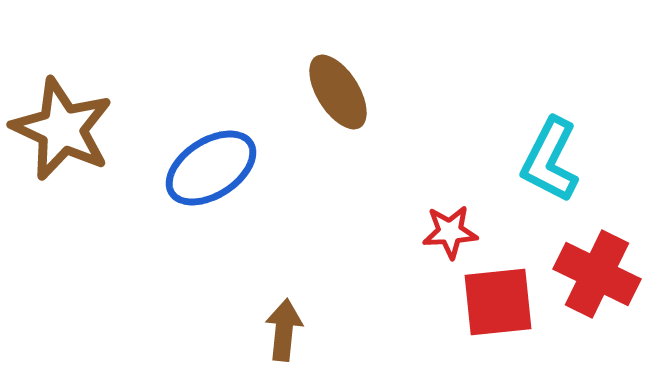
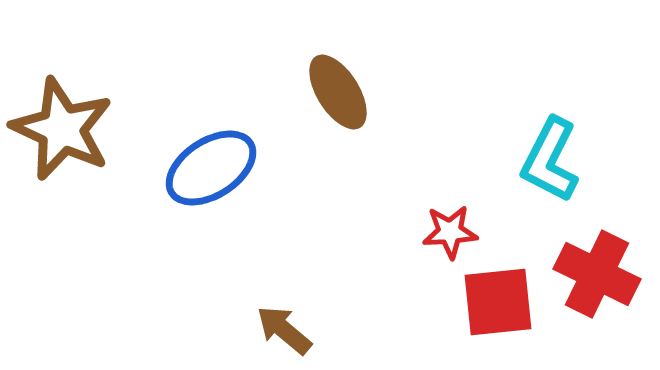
brown arrow: rotated 56 degrees counterclockwise
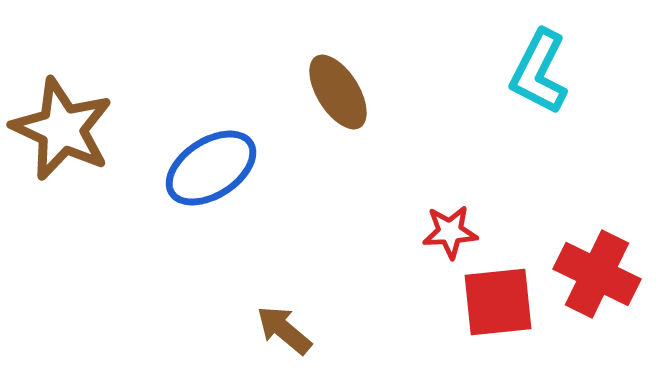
cyan L-shape: moved 11 px left, 88 px up
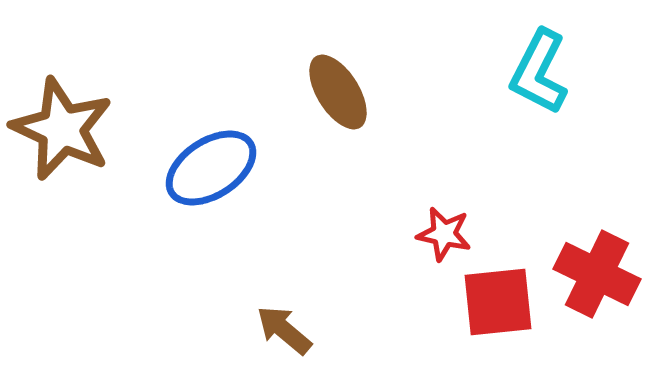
red star: moved 6 px left, 2 px down; rotated 16 degrees clockwise
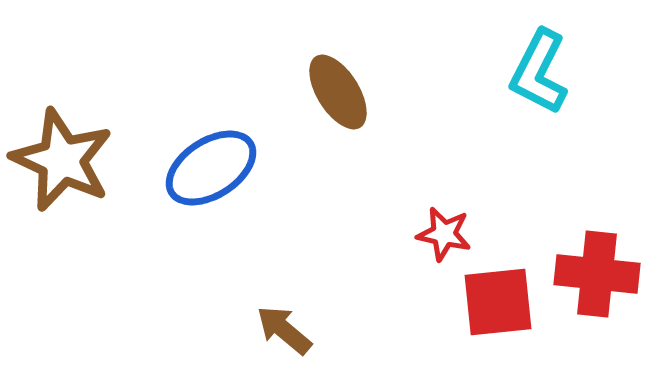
brown star: moved 31 px down
red cross: rotated 20 degrees counterclockwise
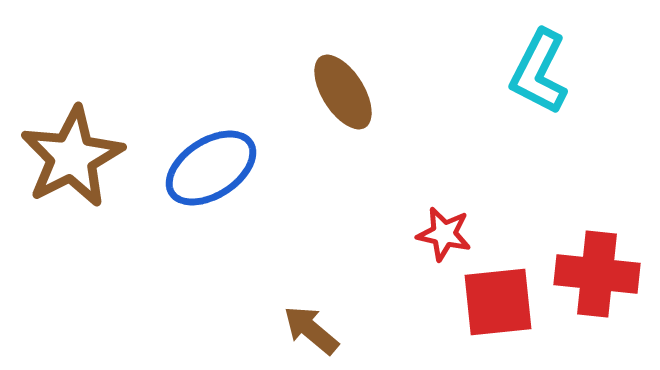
brown ellipse: moved 5 px right
brown star: moved 10 px right, 3 px up; rotated 20 degrees clockwise
brown arrow: moved 27 px right
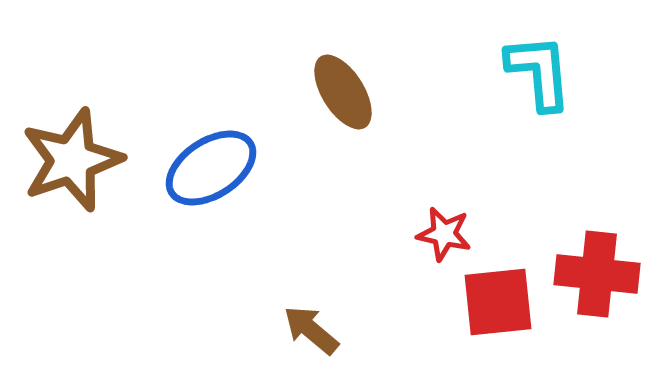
cyan L-shape: rotated 148 degrees clockwise
brown star: moved 3 px down; rotated 8 degrees clockwise
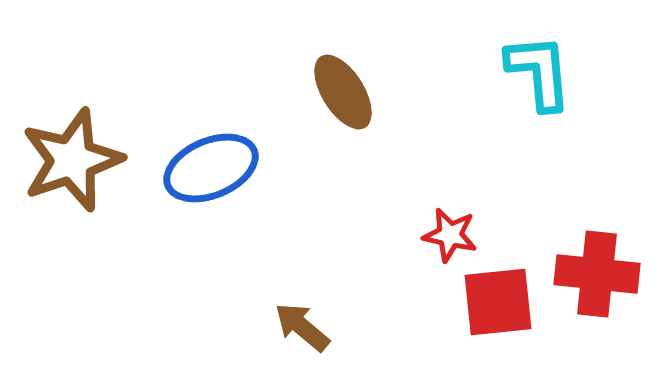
blue ellipse: rotated 10 degrees clockwise
red star: moved 6 px right, 1 px down
brown arrow: moved 9 px left, 3 px up
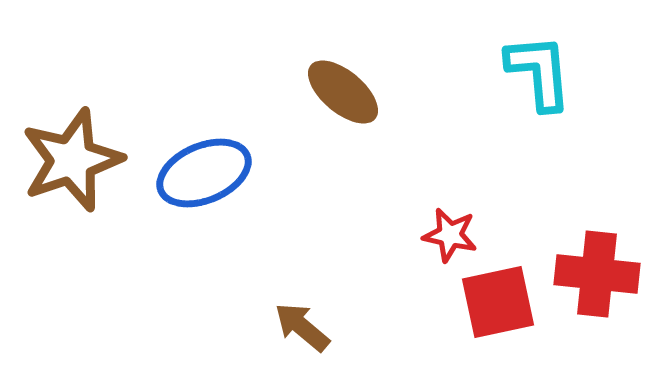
brown ellipse: rotated 18 degrees counterclockwise
blue ellipse: moved 7 px left, 5 px down
red square: rotated 6 degrees counterclockwise
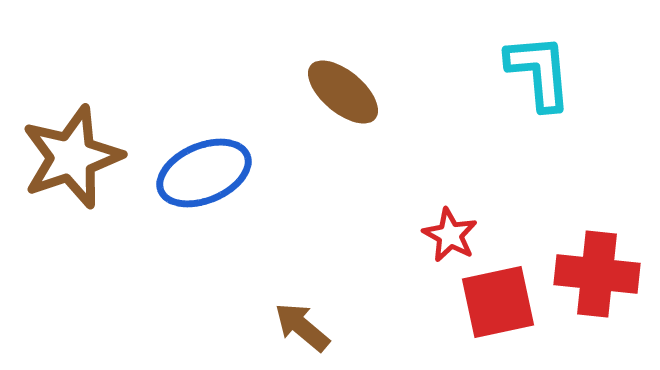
brown star: moved 3 px up
red star: rotated 16 degrees clockwise
